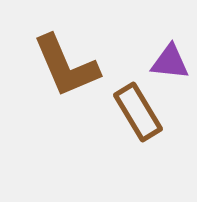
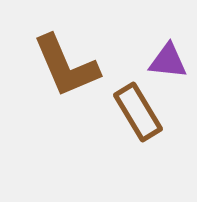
purple triangle: moved 2 px left, 1 px up
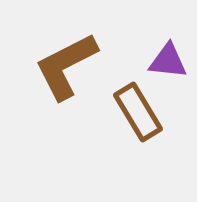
brown L-shape: rotated 86 degrees clockwise
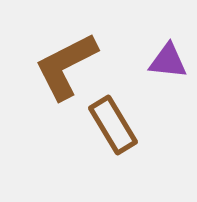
brown rectangle: moved 25 px left, 13 px down
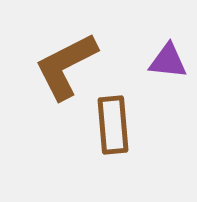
brown rectangle: rotated 26 degrees clockwise
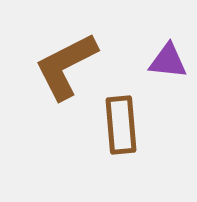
brown rectangle: moved 8 px right
